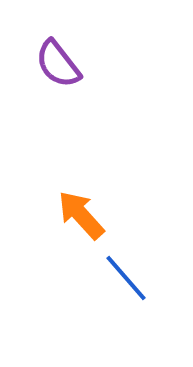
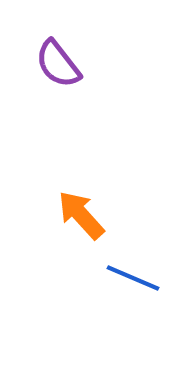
blue line: moved 7 px right; rotated 26 degrees counterclockwise
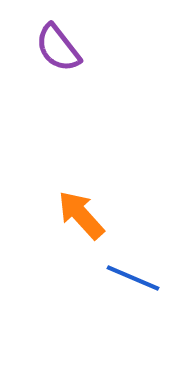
purple semicircle: moved 16 px up
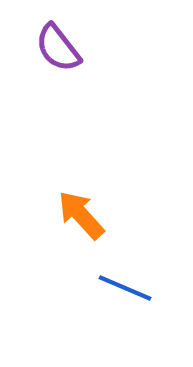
blue line: moved 8 px left, 10 px down
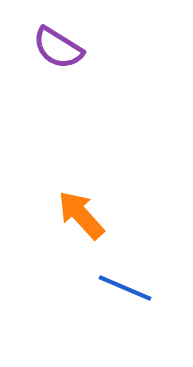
purple semicircle: rotated 20 degrees counterclockwise
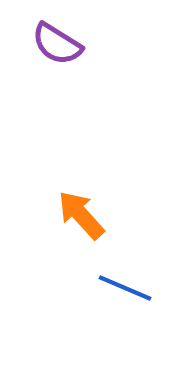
purple semicircle: moved 1 px left, 4 px up
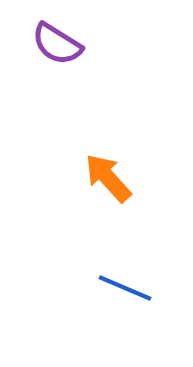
orange arrow: moved 27 px right, 37 px up
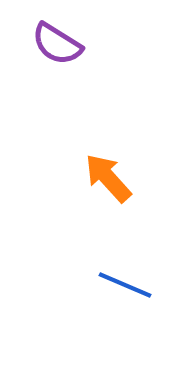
blue line: moved 3 px up
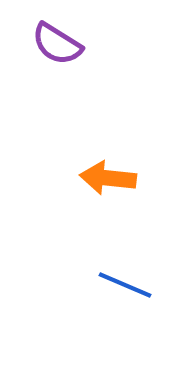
orange arrow: rotated 42 degrees counterclockwise
